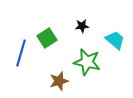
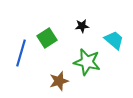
cyan trapezoid: moved 1 px left
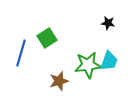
black star: moved 26 px right, 3 px up; rotated 16 degrees clockwise
cyan trapezoid: moved 5 px left, 21 px down; rotated 70 degrees clockwise
green star: moved 1 px right, 3 px down; rotated 20 degrees counterclockwise
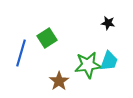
brown star: rotated 18 degrees counterclockwise
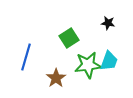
green square: moved 22 px right
blue line: moved 5 px right, 4 px down
brown star: moved 3 px left, 3 px up
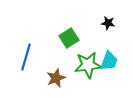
brown star: rotated 12 degrees clockwise
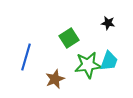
brown star: moved 1 px left, 1 px down
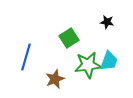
black star: moved 1 px left, 1 px up
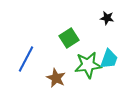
black star: moved 4 px up
blue line: moved 2 px down; rotated 12 degrees clockwise
cyan trapezoid: moved 2 px up
brown star: moved 1 px right, 1 px up; rotated 24 degrees counterclockwise
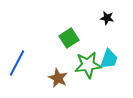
blue line: moved 9 px left, 4 px down
brown star: moved 2 px right
